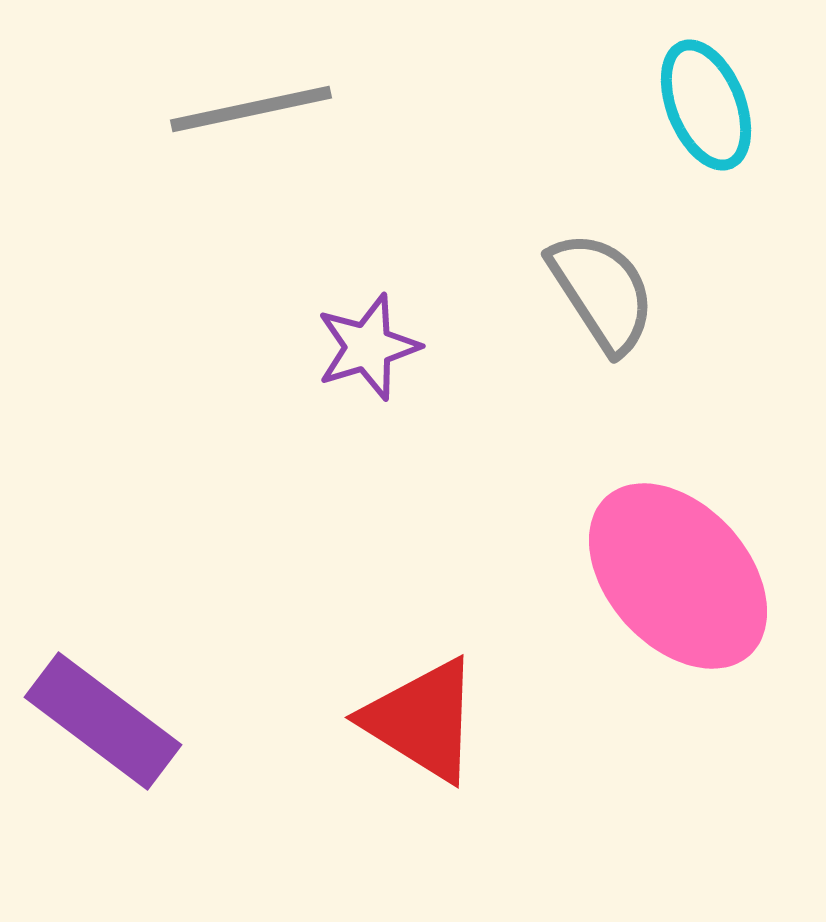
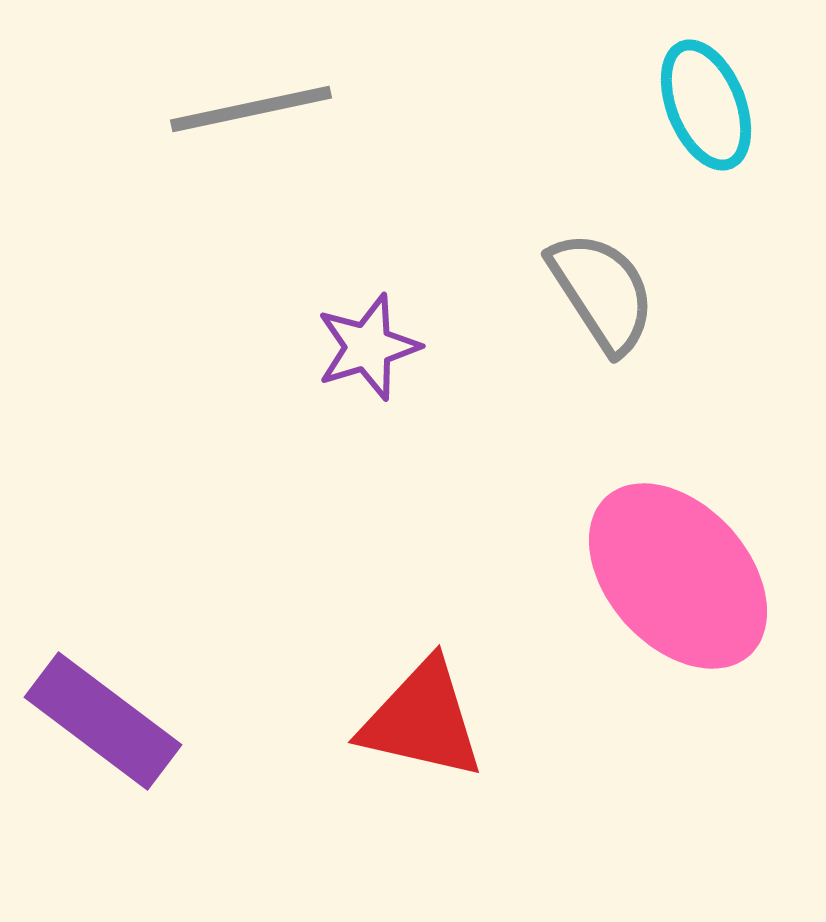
red triangle: rotated 19 degrees counterclockwise
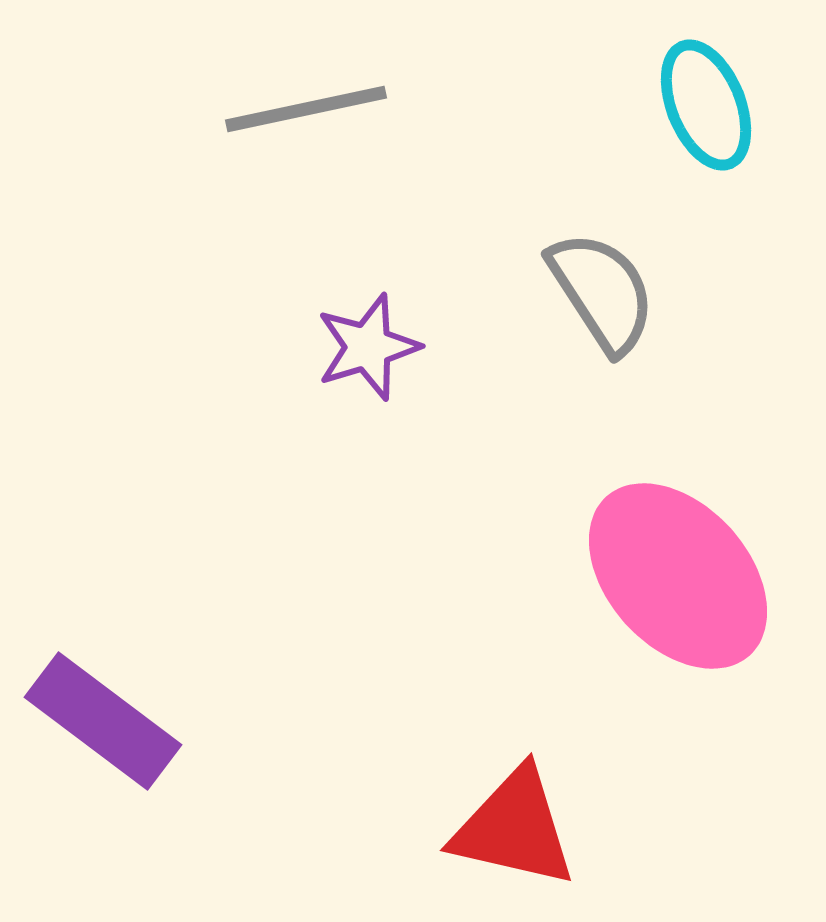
gray line: moved 55 px right
red triangle: moved 92 px right, 108 px down
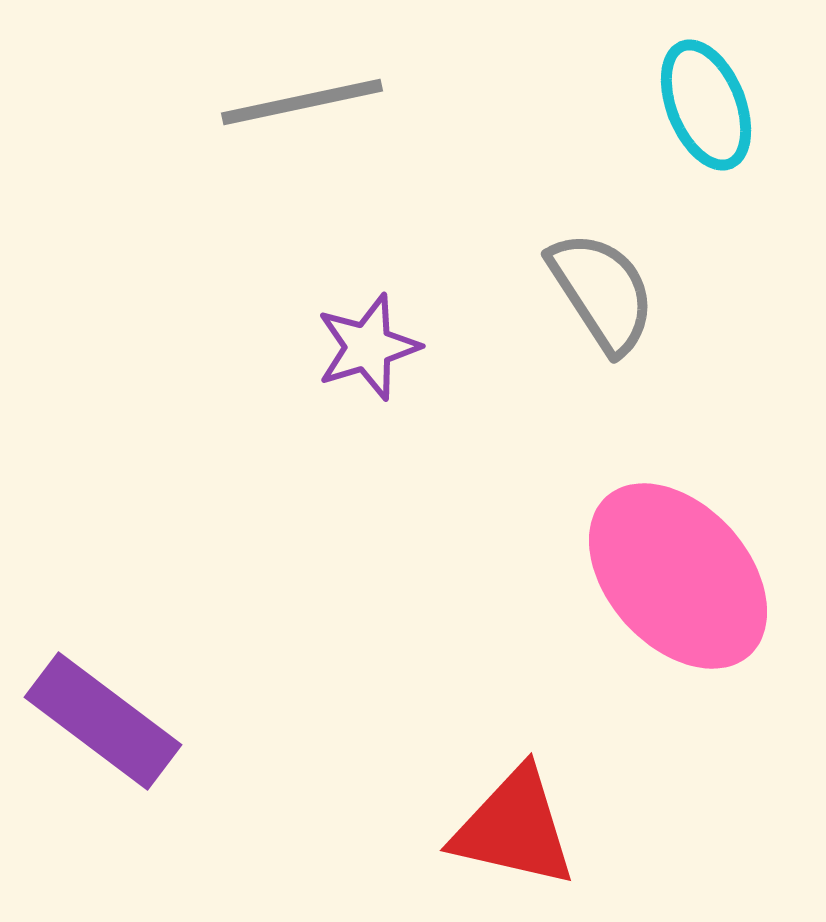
gray line: moved 4 px left, 7 px up
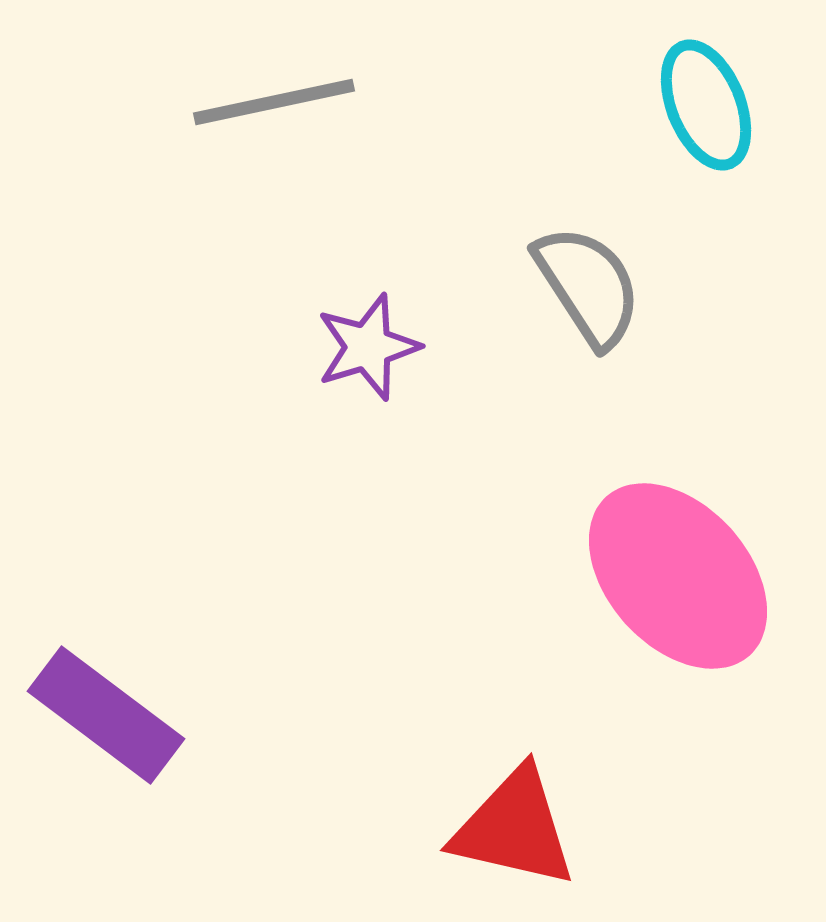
gray line: moved 28 px left
gray semicircle: moved 14 px left, 6 px up
purple rectangle: moved 3 px right, 6 px up
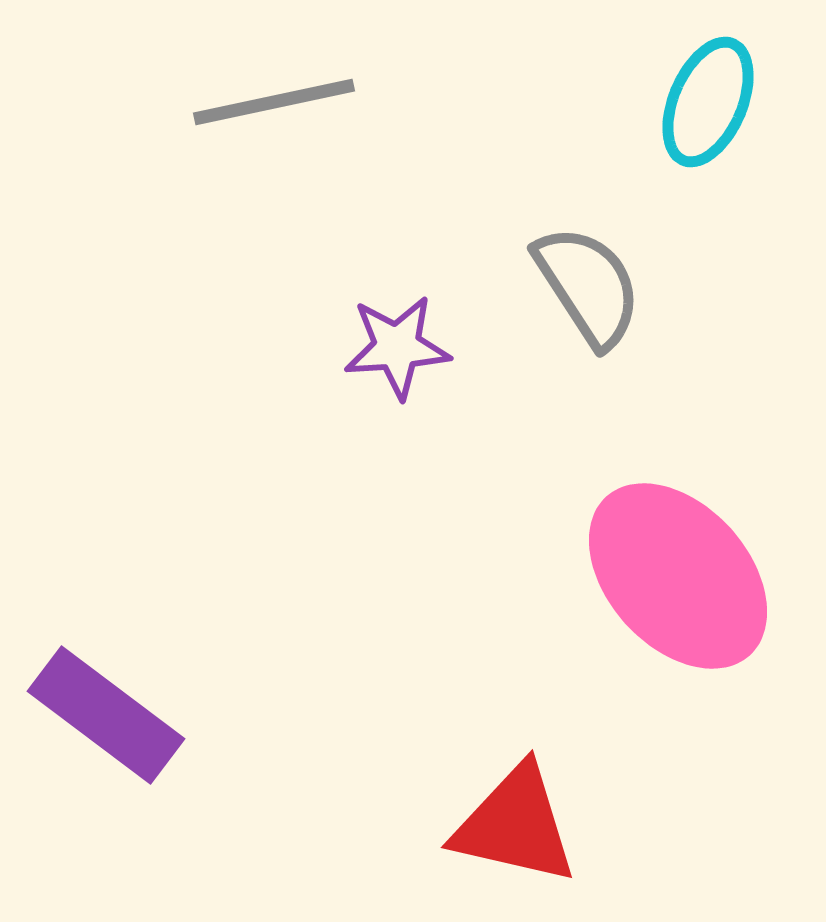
cyan ellipse: moved 2 px right, 3 px up; rotated 45 degrees clockwise
purple star: moved 29 px right; rotated 13 degrees clockwise
red triangle: moved 1 px right, 3 px up
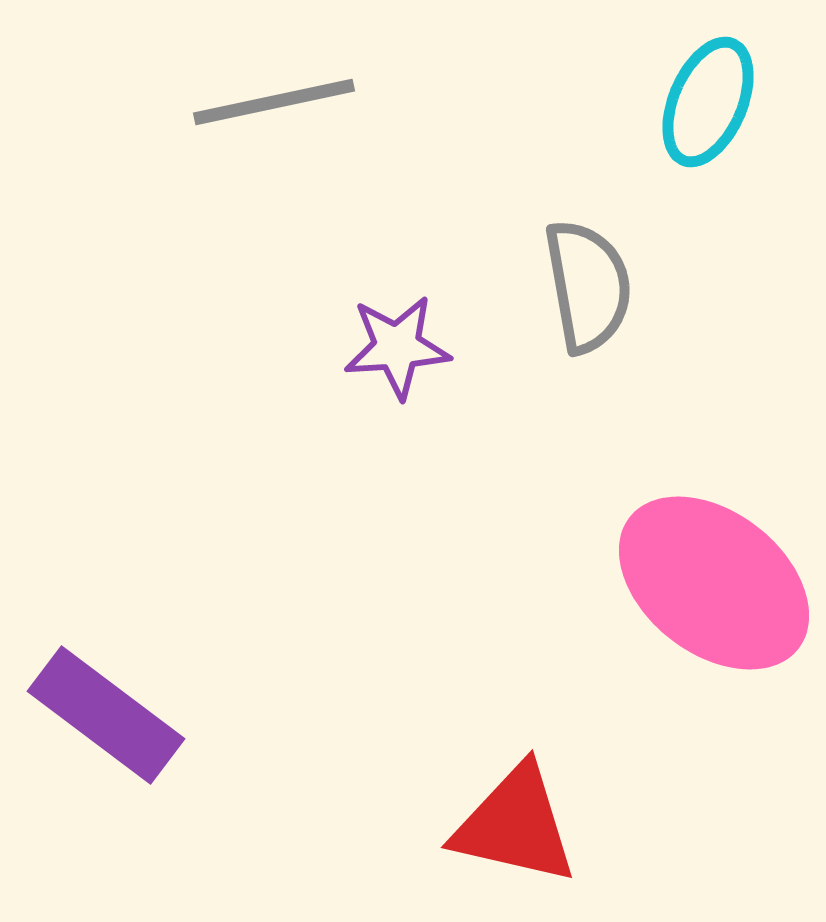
gray semicircle: rotated 23 degrees clockwise
pink ellipse: moved 36 px right, 7 px down; rotated 10 degrees counterclockwise
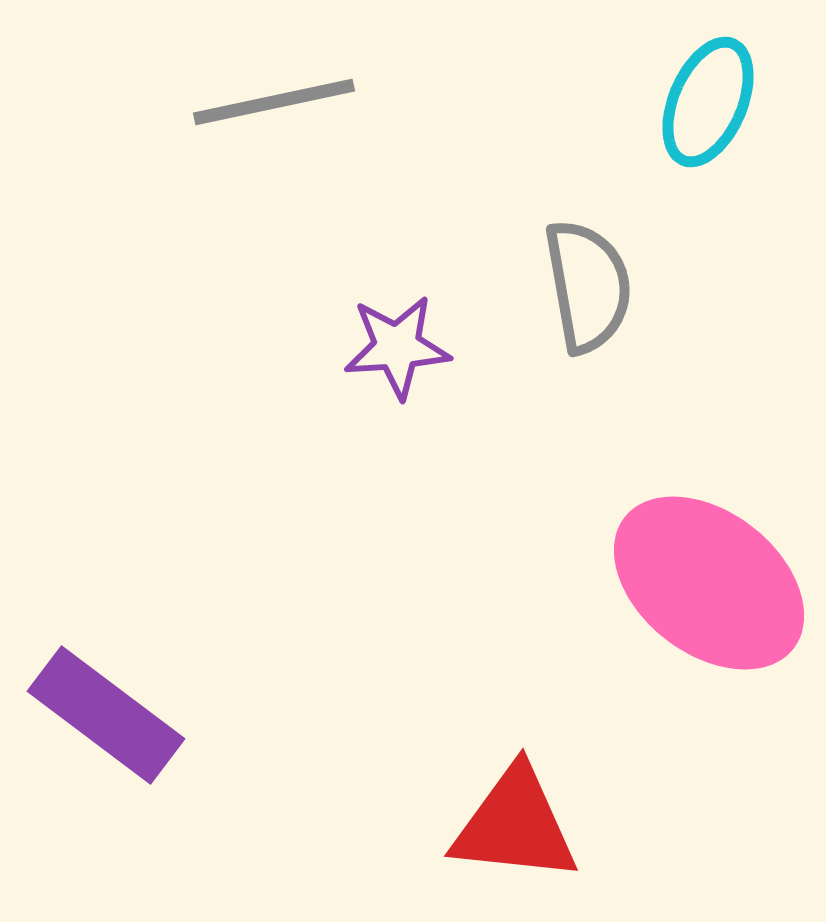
pink ellipse: moved 5 px left
red triangle: rotated 7 degrees counterclockwise
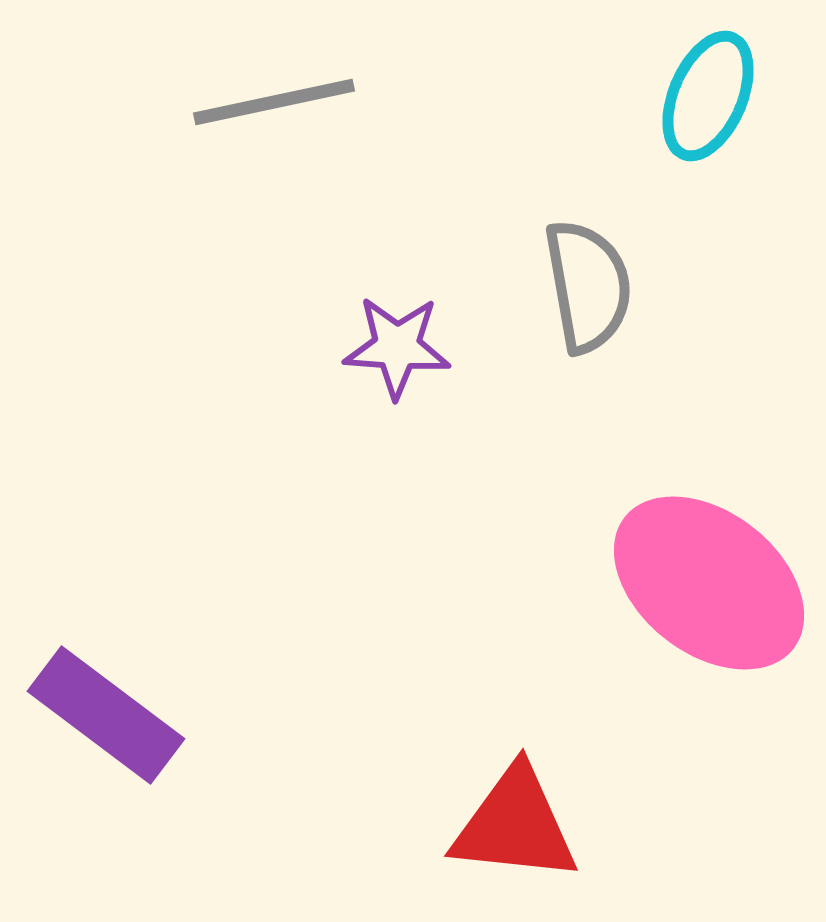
cyan ellipse: moved 6 px up
purple star: rotated 8 degrees clockwise
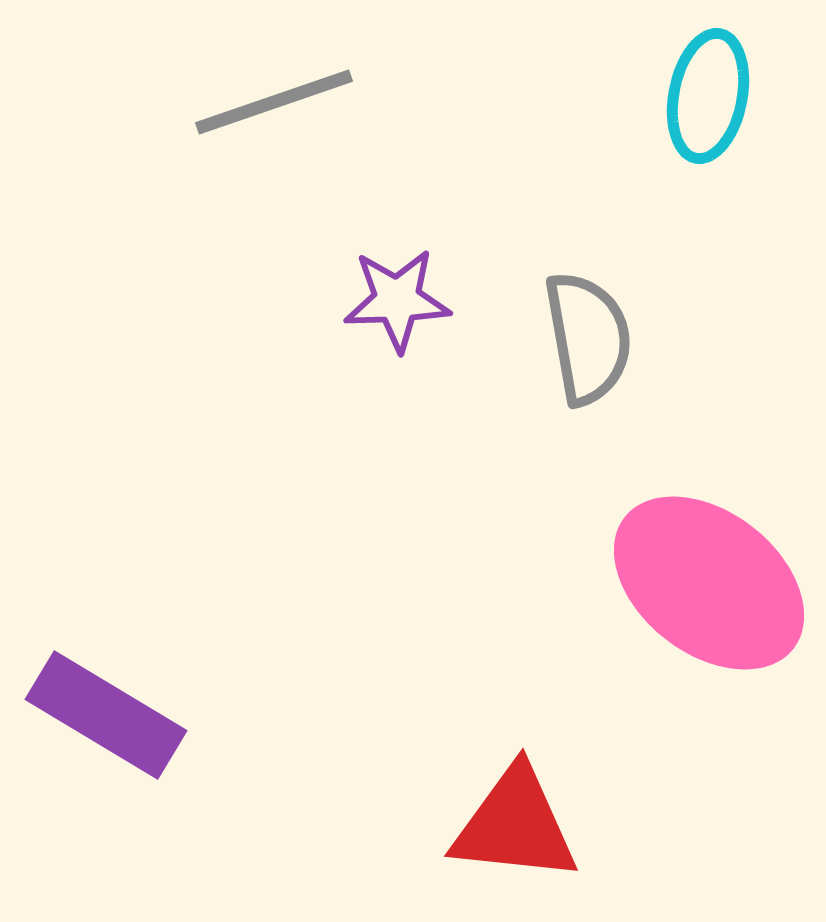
cyan ellipse: rotated 12 degrees counterclockwise
gray line: rotated 7 degrees counterclockwise
gray semicircle: moved 52 px down
purple star: moved 47 px up; rotated 6 degrees counterclockwise
purple rectangle: rotated 6 degrees counterclockwise
